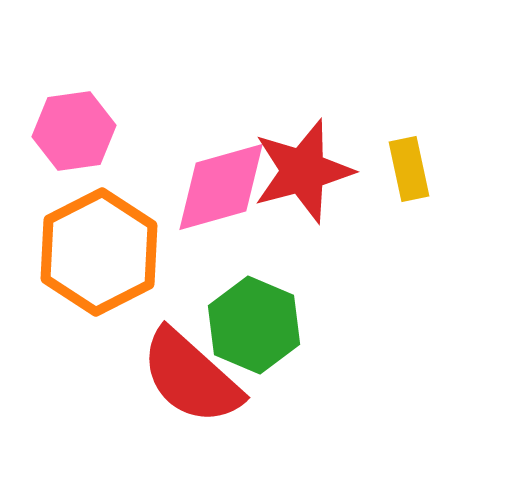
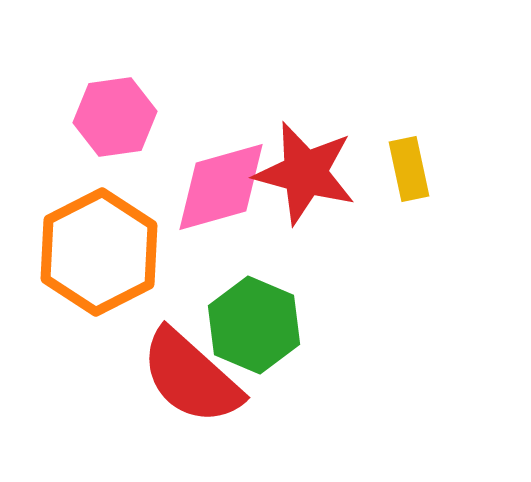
pink hexagon: moved 41 px right, 14 px up
red star: moved 2 px right, 2 px down; rotated 30 degrees clockwise
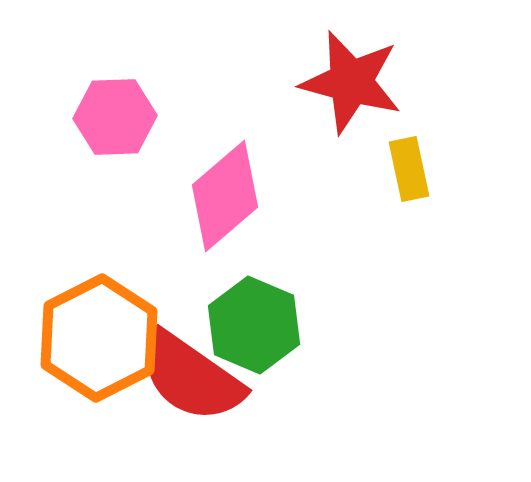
pink hexagon: rotated 6 degrees clockwise
red star: moved 46 px right, 91 px up
pink diamond: moved 4 px right, 9 px down; rotated 25 degrees counterclockwise
orange hexagon: moved 86 px down
red semicircle: rotated 7 degrees counterclockwise
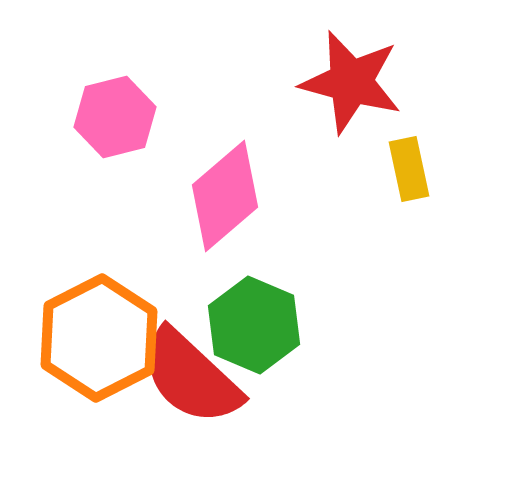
pink hexagon: rotated 12 degrees counterclockwise
red semicircle: rotated 8 degrees clockwise
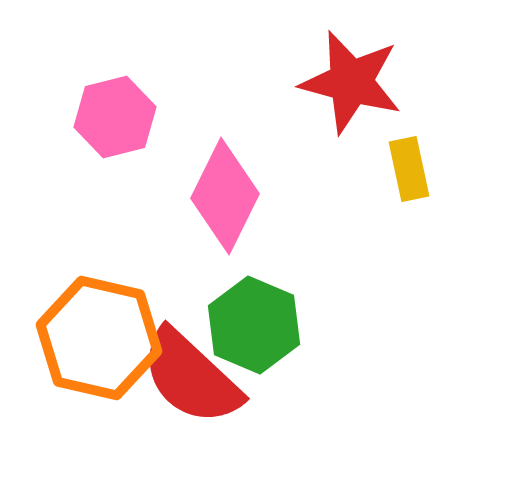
pink diamond: rotated 23 degrees counterclockwise
orange hexagon: rotated 20 degrees counterclockwise
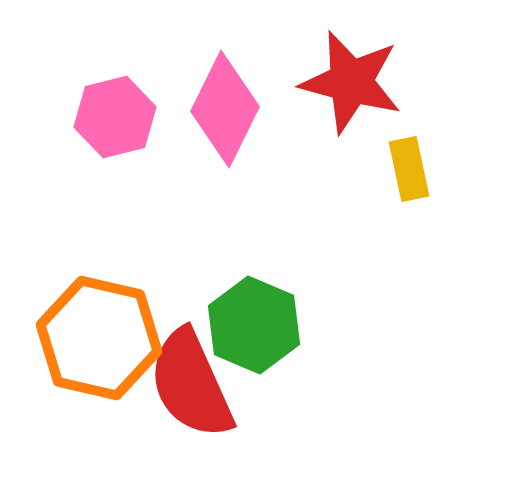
pink diamond: moved 87 px up
red semicircle: moved 7 px down; rotated 23 degrees clockwise
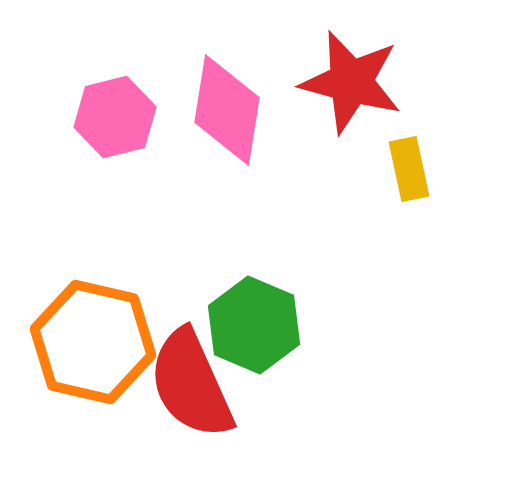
pink diamond: moved 2 px right, 1 px down; rotated 17 degrees counterclockwise
orange hexagon: moved 6 px left, 4 px down
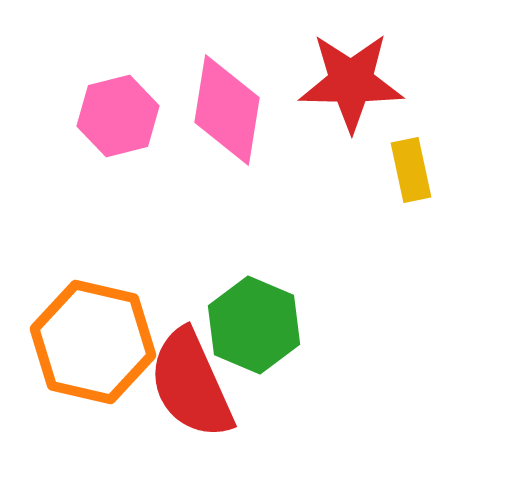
red star: rotated 14 degrees counterclockwise
pink hexagon: moved 3 px right, 1 px up
yellow rectangle: moved 2 px right, 1 px down
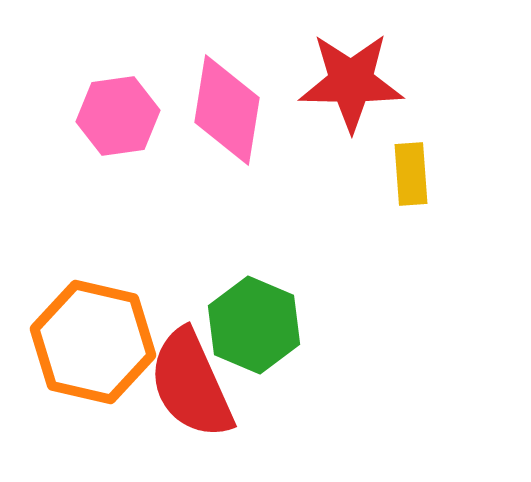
pink hexagon: rotated 6 degrees clockwise
yellow rectangle: moved 4 px down; rotated 8 degrees clockwise
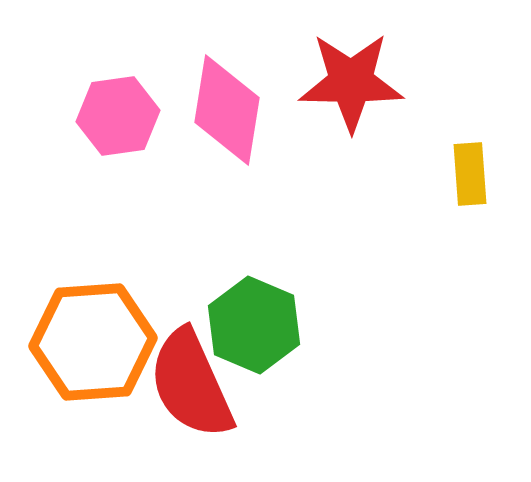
yellow rectangle: moved 59 px right
orange hexagon: rotated 17 degrees counterclockwise
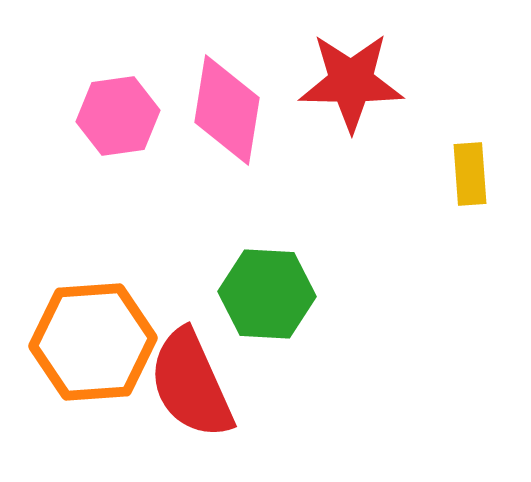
green hexagon: moved 13 px right, 31 px up; rotated 20 degrees counterclockwise
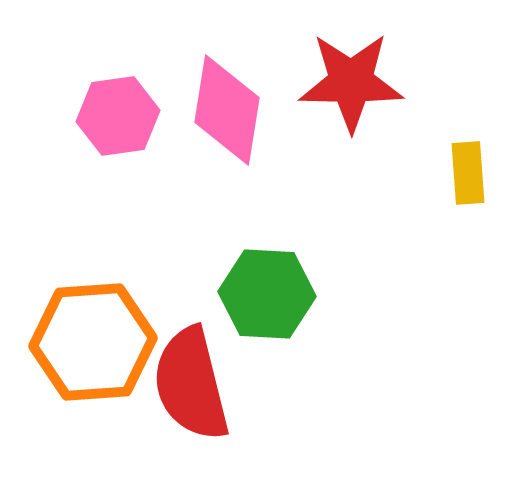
yellow rectangle: moved 2 px left, 1 px up
red semicircle: rotated 10 degrees clockwise
